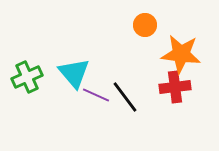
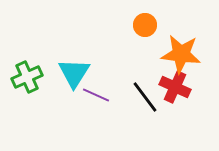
cyan triangle: rotated 12 degrees clockwise
red cross: rotated 32 degrees clockwise
black line: moved 20 px right
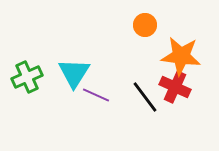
orange star: moved 2 px down
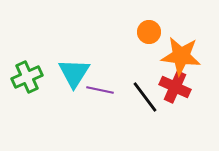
orange circle: moved 4 px right, 7 px down
purple line: moved 4 px right, 5 px up; rotated 12 degrees counterclockwise
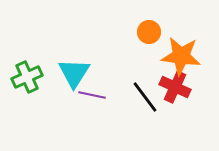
purple line: moved 8 px left, 5 px down
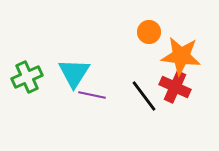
black line: moved 1 px left, 1 px up
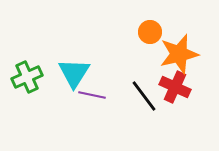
orange circle: moved 1 px right
orange star: moved 2 px left, 2 px up; rotated 21 degrees counterclockwise
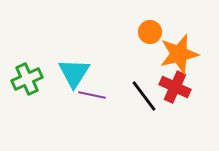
green cross: moved 2 px down
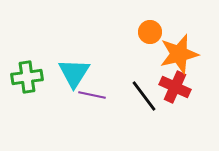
green cross: moved 2 px up; rotated 16 degrees clockwise
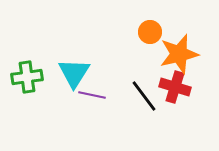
red cross: rotated 8 degrees counterclockwise
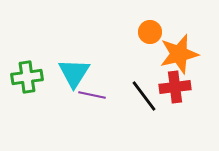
red cross: rotated 24 degrees counterclockwise
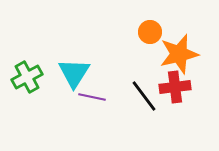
green cross: rotated 20 degrees counterclockwise
purple line: moved 2 px down
